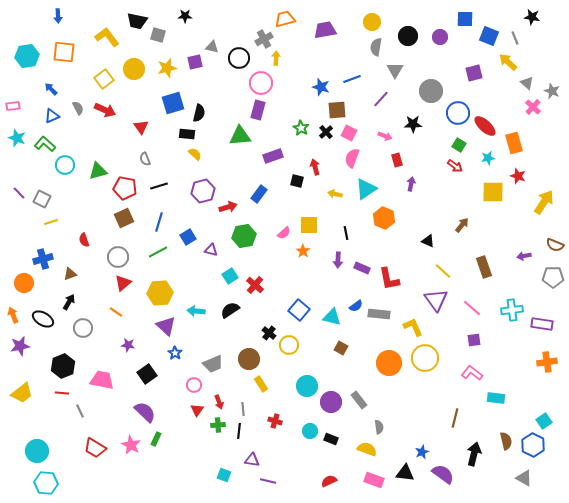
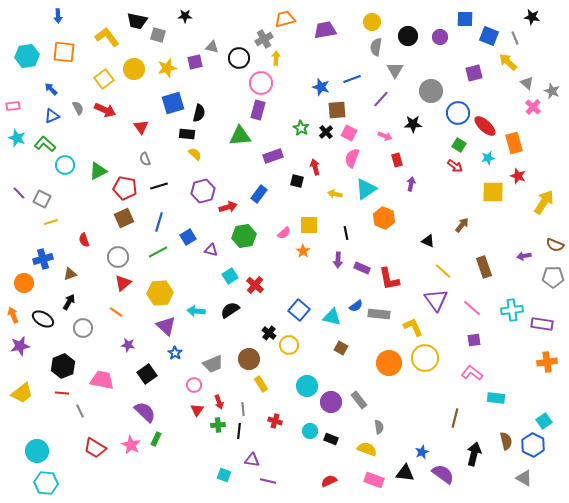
green triangle at (98, 171): rotated 12 degrees counterclockwise
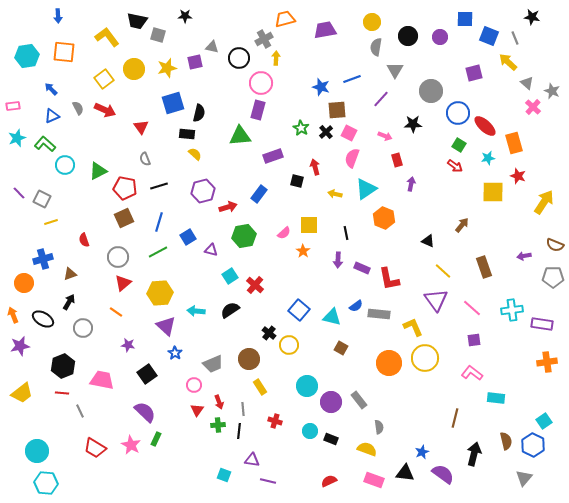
cyan star at (17, 138): rotated 30 degrees clockwise
yellow rectangle at (261, 384): moved 1 px left, 3 px down
gray triangle at (524, 478): rotated 42 degrees clockwise
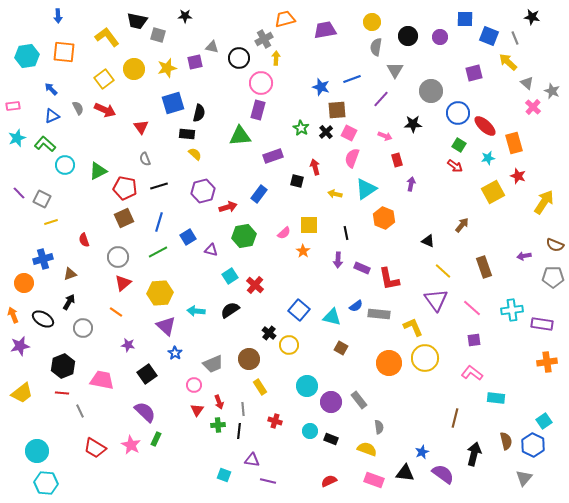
yellow square at (493, 192): rotated 30 degrees counterclockwise
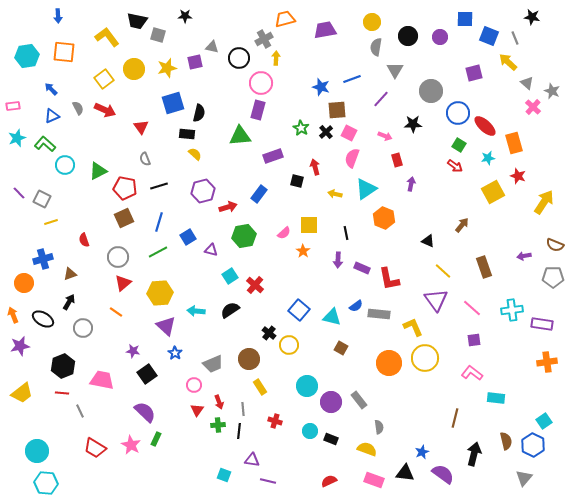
purple star at (128, 345): moved 5 px right, 6 px down
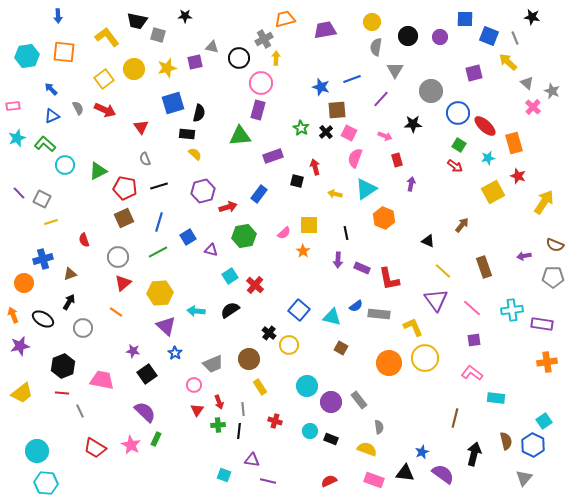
pink semicircle at (352, 158): moved 3 px right
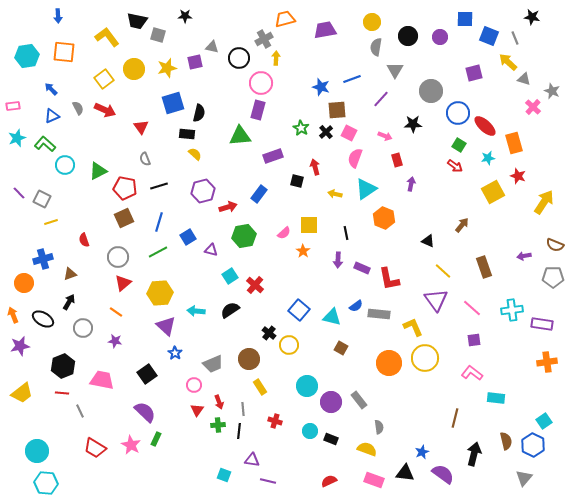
gray triangle at (527, 83): moved 3 px left, 4 px up; rotated 24 degrees counterclockwise
purple star at (133, 351): moved 18 px left, 10 px up
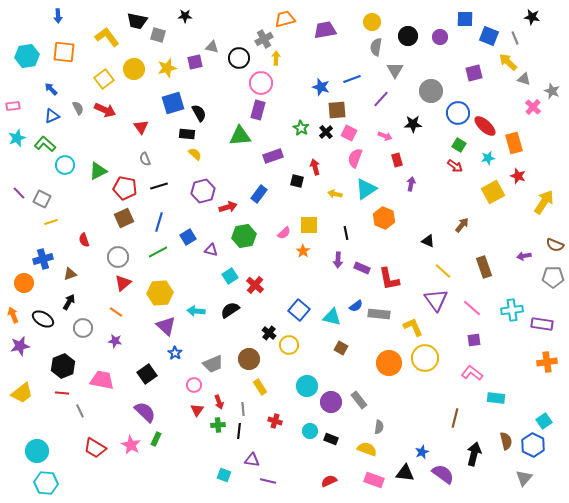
black semicircle at (199, 113): rotated 42 degrees counterclockwise
gray semicircle at (379, 427): rotated 16 degrees clockwise
